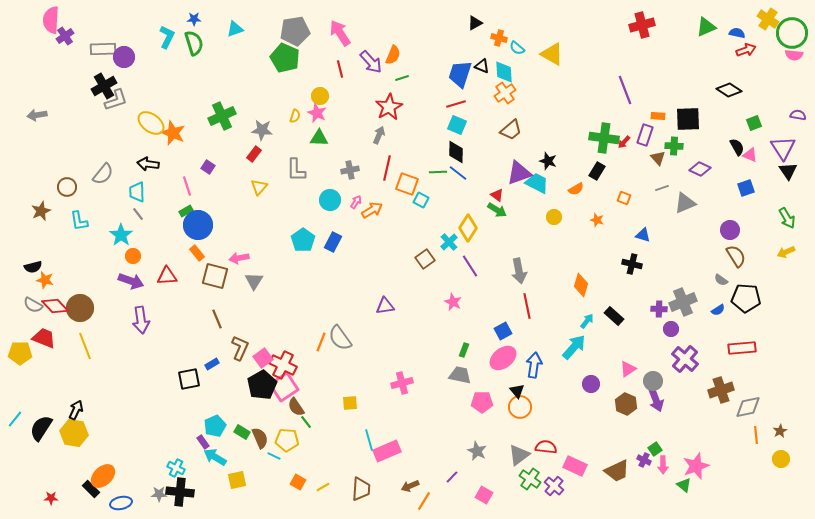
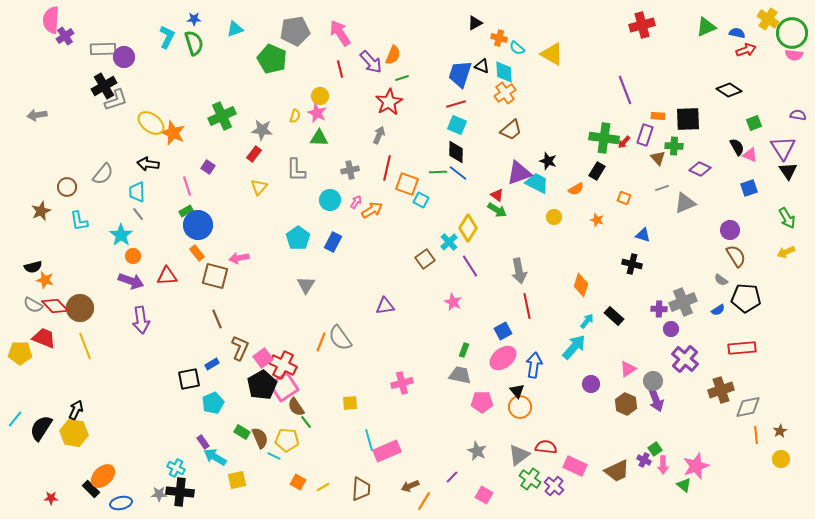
green pentagon at (285, 58): moved 13 px left, 1 px down
red star at (389, 107): moved 5 px up
blue square at (746, 188): moved 3 px right
cyan pentagon at (303, 240): moved 5 px left, 2 px up
gray triangle at (254, 281): moved 52 px right, 4 px down
cyan pentagon at (215, 426): moved 2 px left, 23 px up
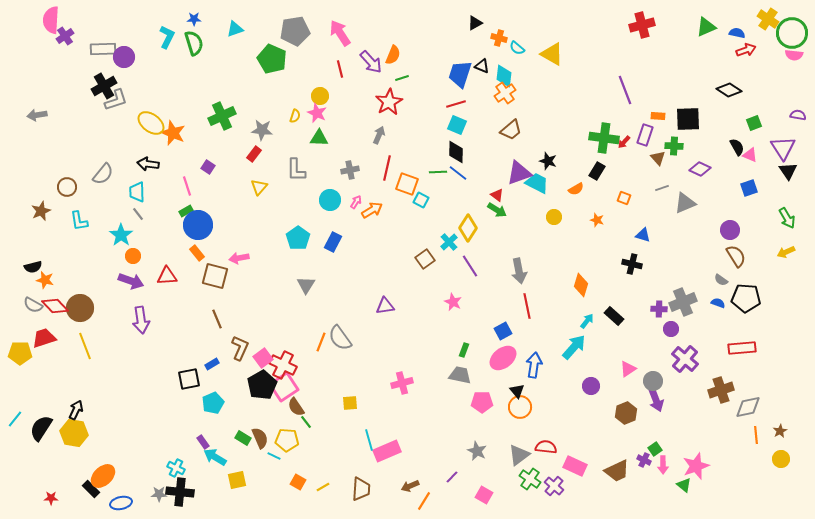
cyan diamond at (504, 72): moved 4 px down; rotated 10 degrees clockwise
blue semicircle at (718, 310): moved 7 px up; rotated 128 degrees counterclockwise
red trapezoid at (44, 338): rotated 40 degrees counterclockwise
purple circle at (591, 384): moved 2 px down
brown hexagon at (626, 404): moved 9 px down; rotated 15 degrees clockwise
green rectangle at (242, 432): moved 1 px right, 6 px down
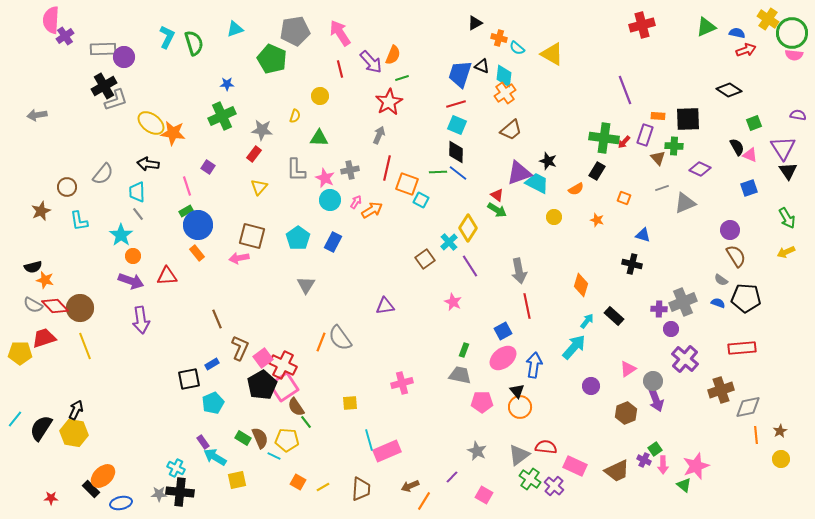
blue star at (194, 19): moved 33 px right, 65 px down
pink star at (317, 113): moved 8 px right, 65 px down
orange star at (173, 133): rotated 15 degrees counterclockwise
brown square at (215, 276): moved 37 px right, 40 px up
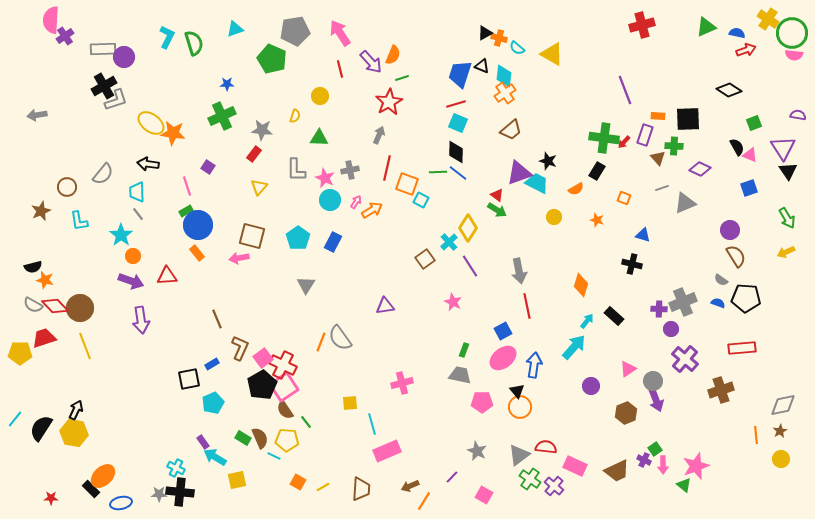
black triangle at (475, 23): moved 10 px right, 10 px down
cyan square at (457, 125): moved 1 px right, 2 px up
brown semicircle at (296, 407): moved 11 px left, 3 px down
gray diamond at (748, 407): moved 35 px right, 2 px up
cyan line at (369, 440): moved 3 px right, 16 px up
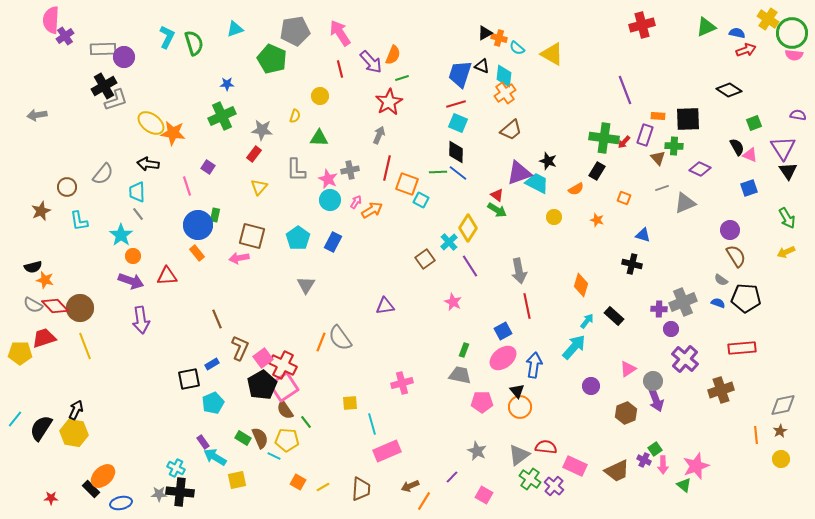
pink star at (325, 178): moved 3 px right, 1 px down
green rectangle at (186, 211): moved 29 px right, 4 px down; rotated 48 degrees counterclockwise
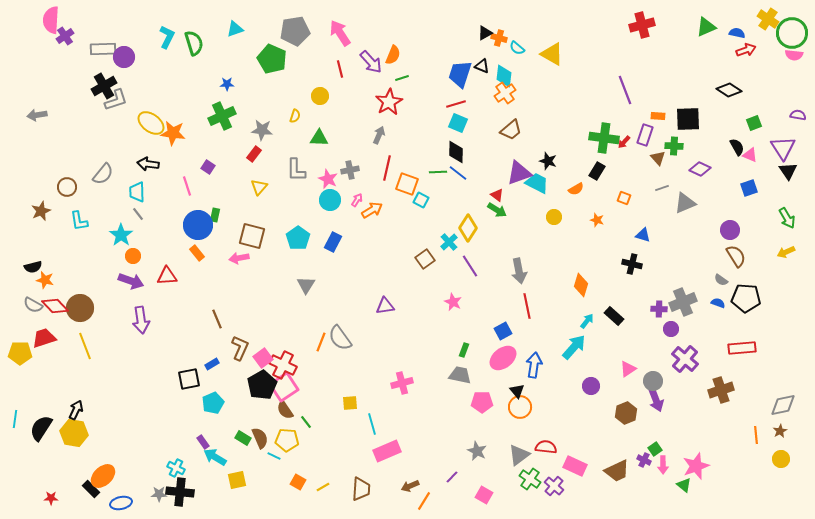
pink arrow at (356, 202): moved 1 px right, 2 px up
cyan line at (15, 419): rotated 30 degrees counterclockwise
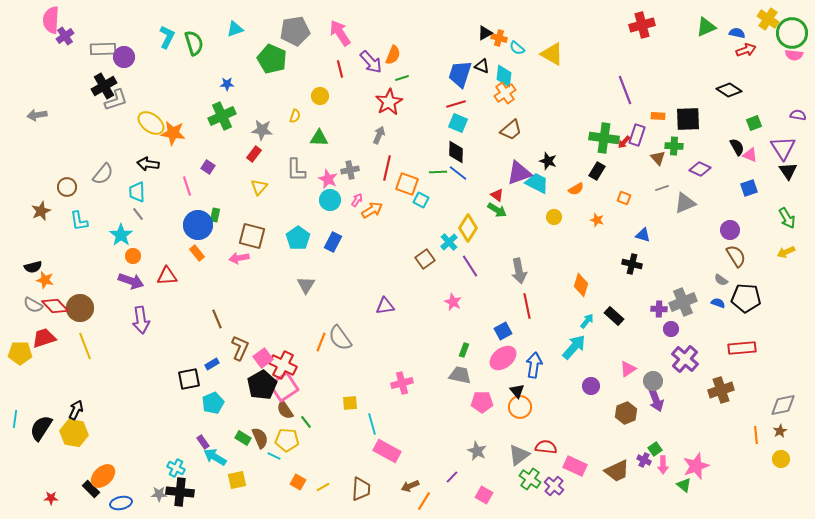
purple rectangle at (645, 135): moved 8 px left
pink rectangle at (387, 451): rotated 52 degrees clockwise
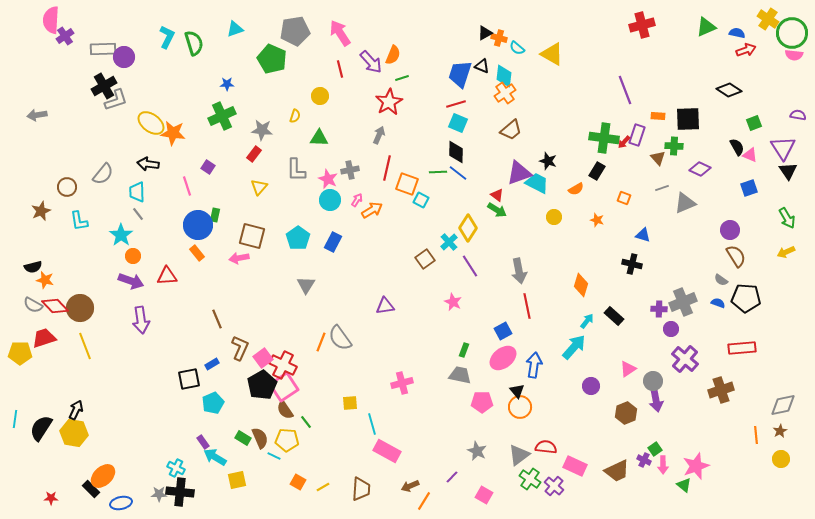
purple arrow at (656, 400): rotated 10 degrees clockwise
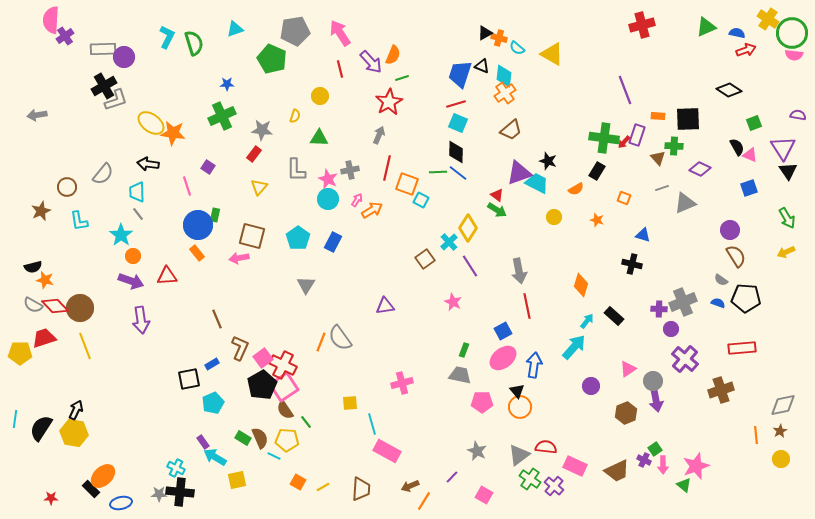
cyan circle at (330, 200): moved 2 px left, 1 px up
